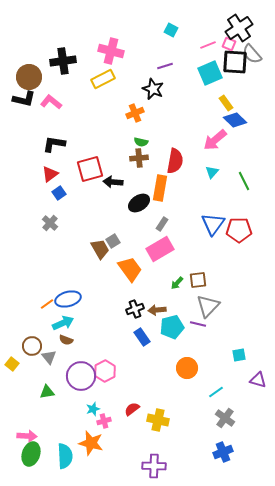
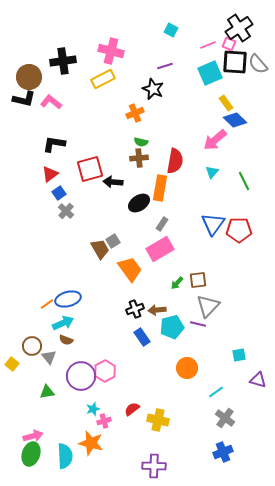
gray semicircle at (252, 54): moved 6 px right, 10 px down
gray cross at (50, 223): moved 16 px right, 12 px up
pink arrow at (27, 436): moved 6 px right; rotated 18 degrees counterclockwise
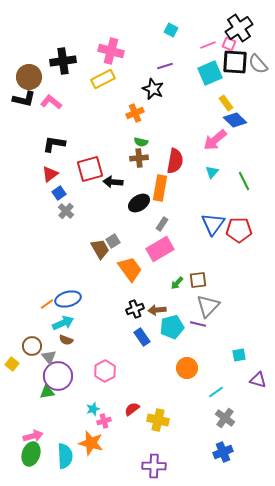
purple circle at (81, 376): moved 23 px left
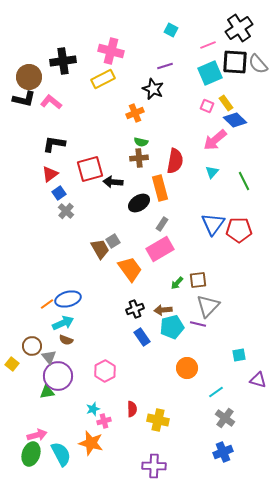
pink square at (229, 44): moved 22 px left, 62 px down
orange rectangle at (160, 188): rotated 25 degrees counterclockwise
brown arrow at (157, 310): moved 6 px right
red semicircle at (132, 409): rotated 126 degrees clockwise
pink arrow at (33, 436): moved 4 px right, 1 px up
cyan semicircle at (65, 456): moved 4 px left, 2 px up; rotated 25 degrees counterclockwise
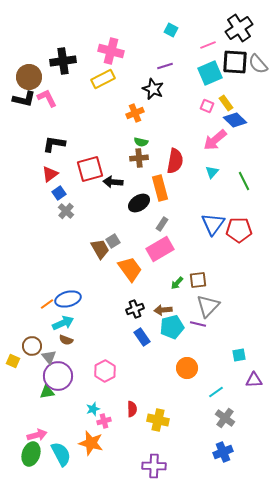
pink L-shape at (51, 102): moved 4 px left, 4 px up; rotated 25 degrees clockwise
yellow square at (12, 364): moved 1 px right, 3 px up; rotated 16 degrees counterclockwise
purple triangle at (258, 380): moved 4 px left; rotated 18 degrees counterclockwise
